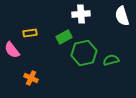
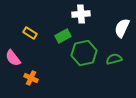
white semicircle: moved 12 px down; rotated 42 degrees clockwise
yellow rectangle: rotated 40 degrees clockwise
green rectangle: moved 1 px left, 1 px up
pink semicircle: moved 1 px right, 8 px down
green semicircle: moved 3 px right, 1 px up
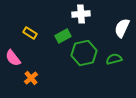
orange cross: rotated 24 degrees clockwise
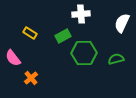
white semicircle: moved 5 px up
green hexagon: rotated 10 degrees clockwise
green semicircle: moved 2 px right
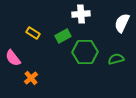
yellow rectangle: moved 3 px right
green hexagon: moved 1 px right, 1 px up
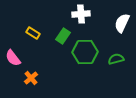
green rectangle: rotated 28 degrees counterclockwise
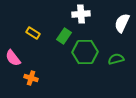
green rectangle: moved 1 px right
orange cross: rotated 32 degrees counterclockwise
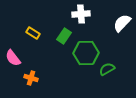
white semicircle: rotated 18 degrees clockwise
green hexagon: moved 1 px right, 1 px down
green semicircle: moved 9 px left, 10 px down; rotated 14 degrees counterclockwise
